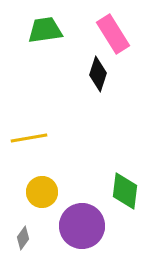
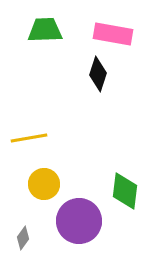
green trapezoid: rotated 6 degrees clockwise
pink rectangle: rotated 48 degrees counterclockwise
yellow circle: moved 2 px right, 8 px up
purple circle: moved 3 px left, 5 px up
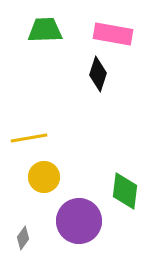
yellow circle: moved 7 px up
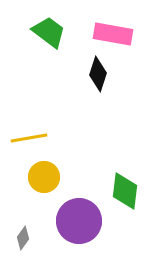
green trapezoid: moved 4 px right, 2 px down; rotated 39 degrees clockwise
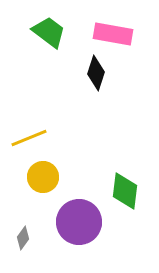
black diamond: moved 2 px left, 1 px up
yellow line: rotated 12 degrees counterclockwise
yellow circle: moved 1 px left
purple circle: moved 1 px down
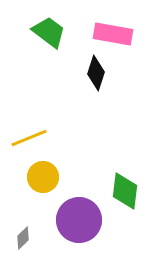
purple circle: moved 2 px up
gray diamond: rotated 10 degrees clockwise
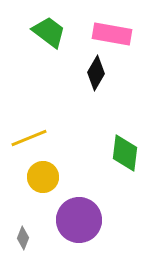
pink rectangle: moved 1 px left
black diamond: rotated 12 degrees clockwise
green diamond: moved 38 px up
gray diamond: rotated 25 degrees counterclockwise
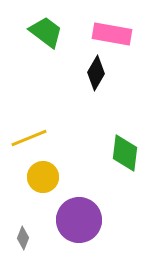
green trapezoid: moved 3 px left
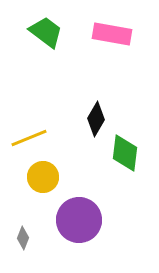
black diamond: moved 46 px down
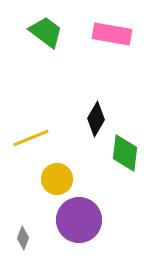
yellow line: moved 2 px right
yellow circle: moved 14 px right, 2 px down
